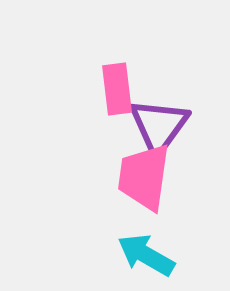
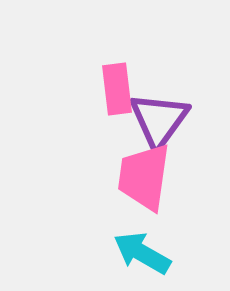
purple triangle: moved 6 px up
cyan arrow: moved 4 px left, 2 px up
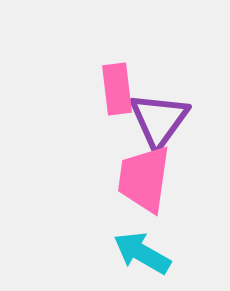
pink trapezoid: moved 2 px down
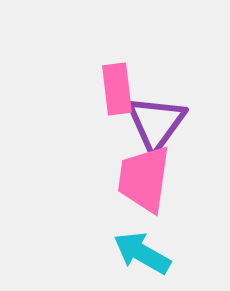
purple triangle: moved 3 px left, 3 px down
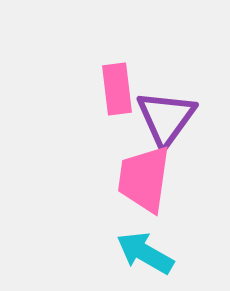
purple triangle: moved 10 px right, 5 px up
cyan arrow: moved 3 px right
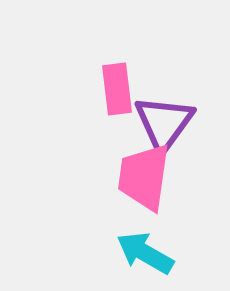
purple triangle: moved 2 px left, 5 px down
pink trapezoid: moved 2 px up
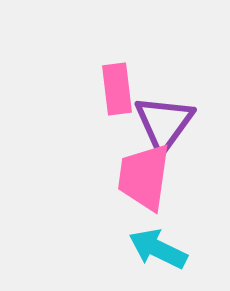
cyan arrow: moved 13 px right, 4 px up; rotated 4 degrees counterclockwise
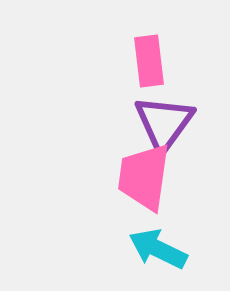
pink rectangle: moved 32 px right, 28 px up
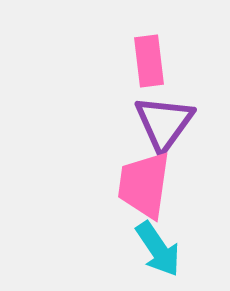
pink trapezoid: moved 8 px down
cyan arrow: rotated 150 degrees counterclockwise
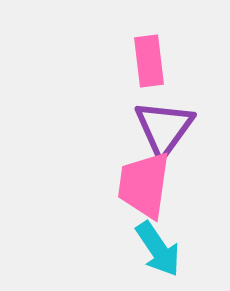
purple triangle: moved 5 px down
